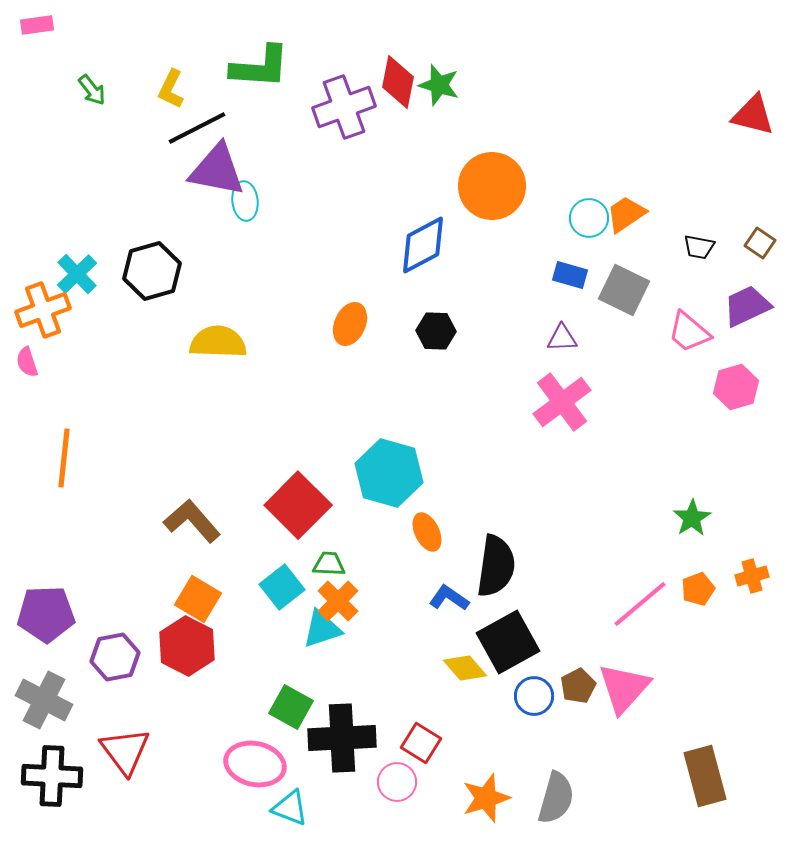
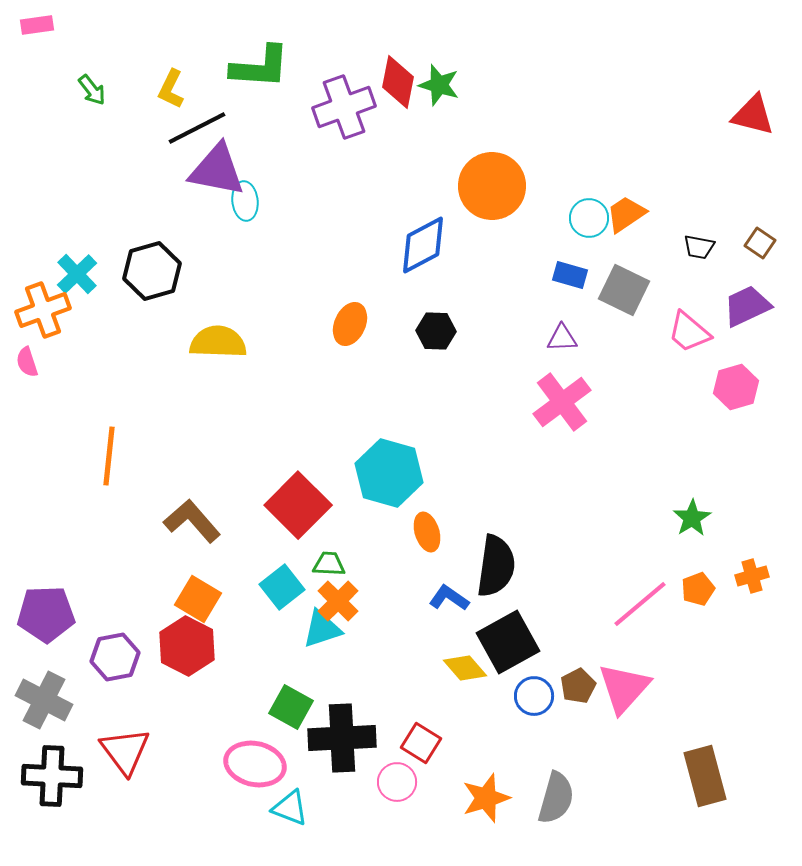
orange line at (64, 458): moved 45 px right, 2 px up
orange ellipse at (427, 532): rotated 9 degrees clockwise
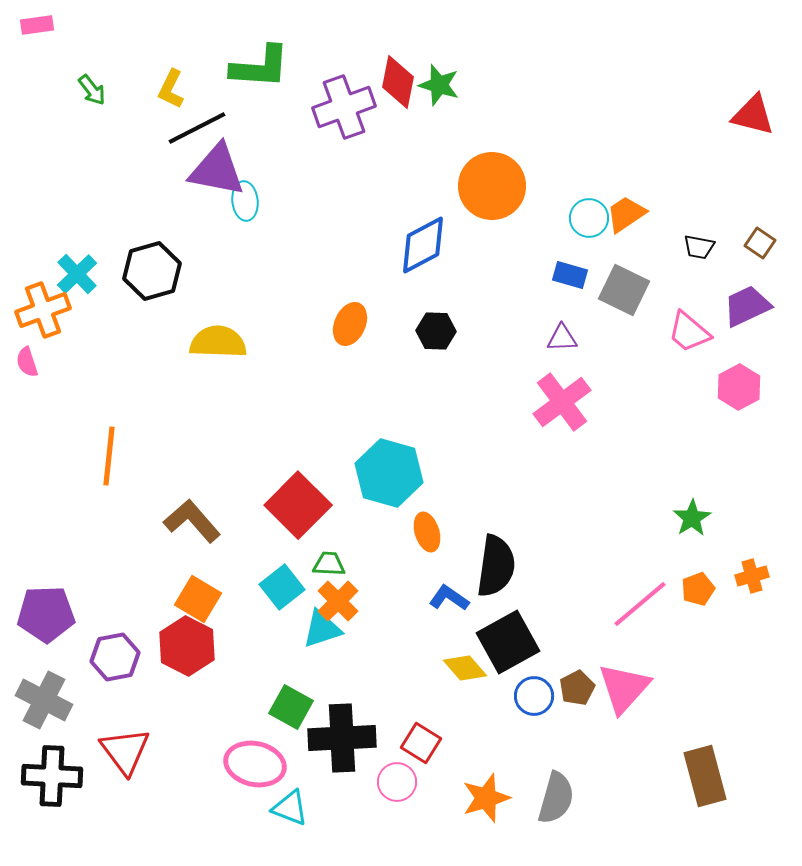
pink hexagon at (736, 387): moved 3 px right; rotated 12 degrees counterclockwise
brown pentagon at (578, 686): moved 1 px left, 2 px down
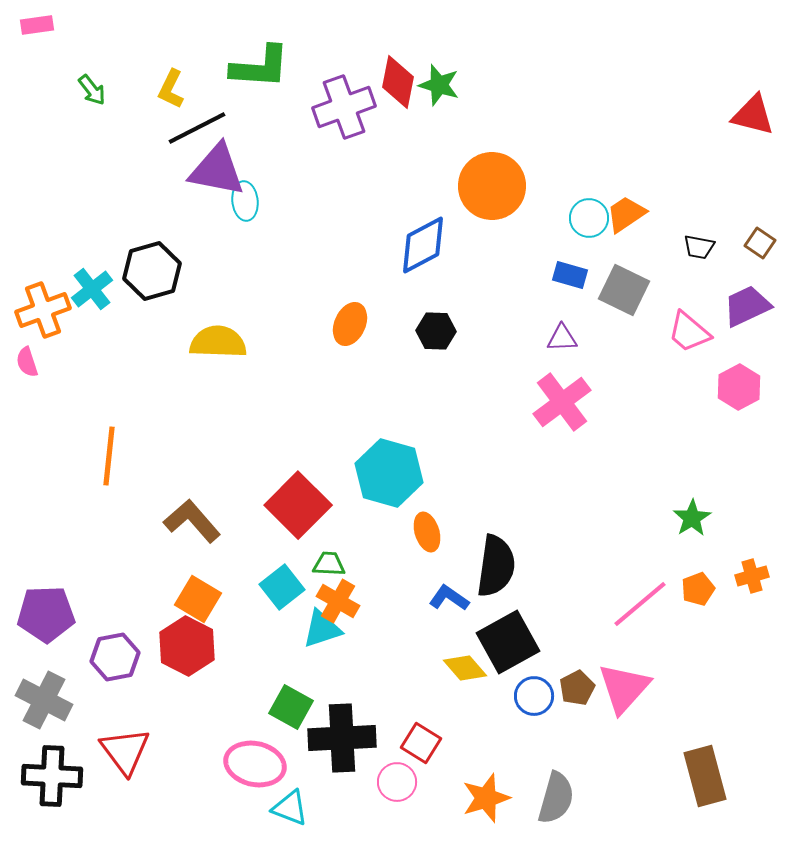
cyan cross at (77, 274): moved 15 px right, 15 px down; rotated 6 degrees clockwise
orange cross at (338, 601): rotated 15 degrees counterclockwise
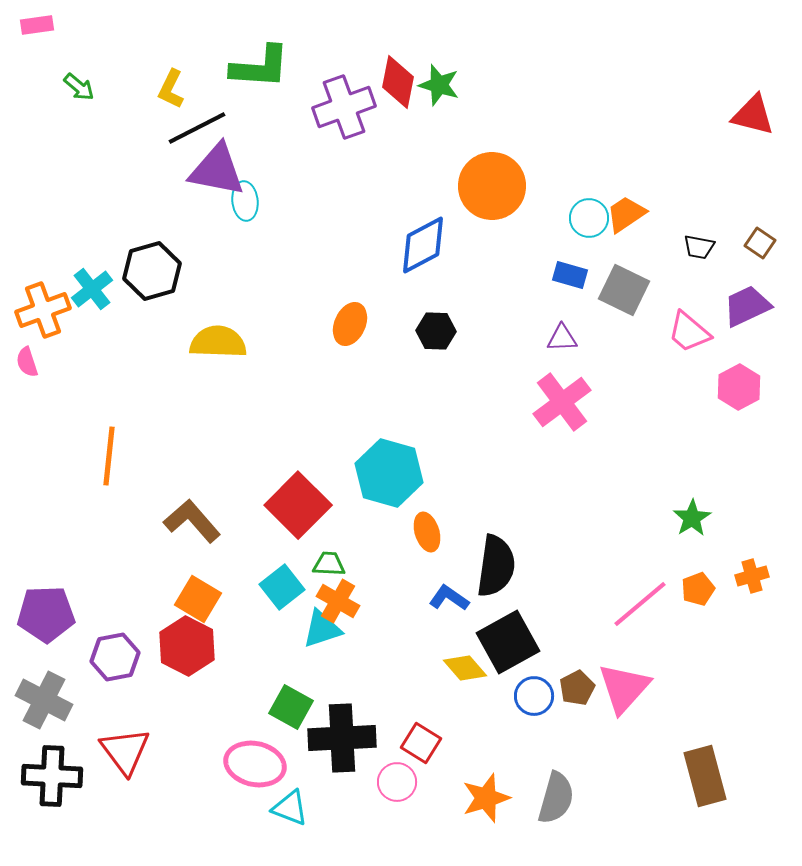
green arrow at (92, 90): moved 13 px left, 3 px up; rotated 12 degrees counterclockwise
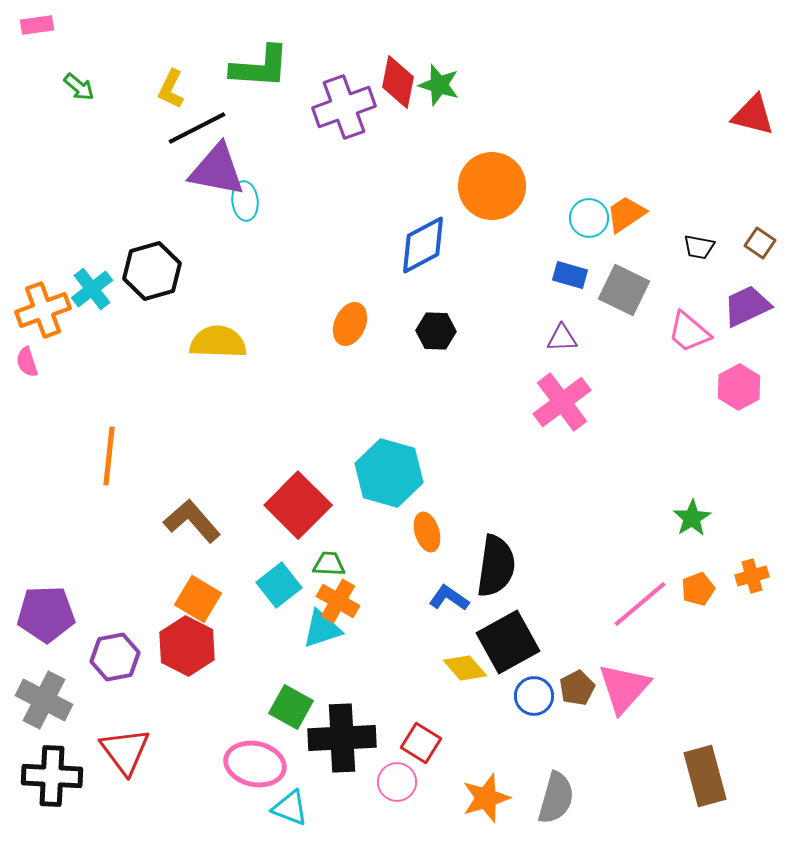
cyan square at (282, 587): moved 3 px left, 2 px up
